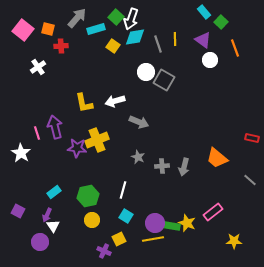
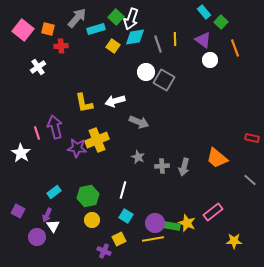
purple circle at (40, 242): moved 3 px left, 5 px up
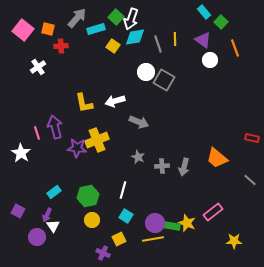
purple cross at (104, 251): moved 1 px left, 2 px down
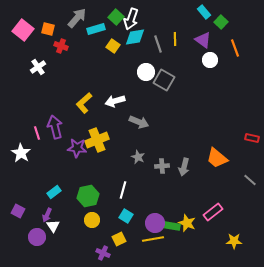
red cross at (61, 46): rotated 24 degrees clockwise
yellow L-shape at (84, 103): rotated 60 degrees clockwise
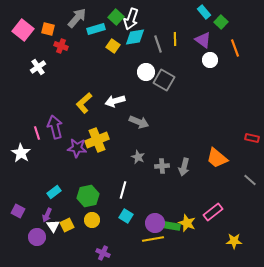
yellow square at (119, 239): moved 52 px left, 14 px up
